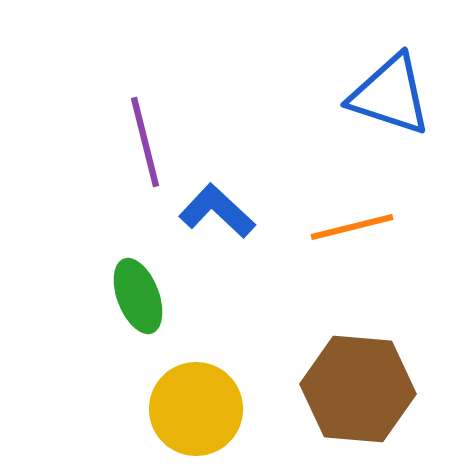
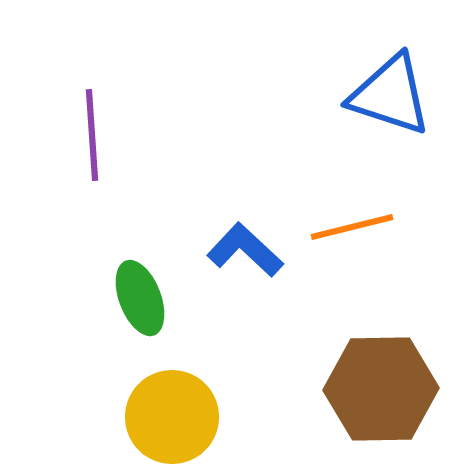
purple line: moved 53 px left, 7 px up; rotated 10 degrees clockwise
blue L-shape: moved 28 px right, 39 px down
green ellipse: moved 2 px right, 2 px down
brown hexagon: moved 23 px right; rotated 6 degrees counterclockwise
yellow circle: moved 24 px left, 8 px down
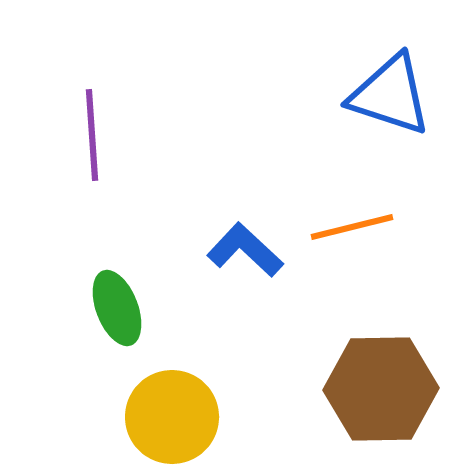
green ellipse: moved 23 px left, 10 px down
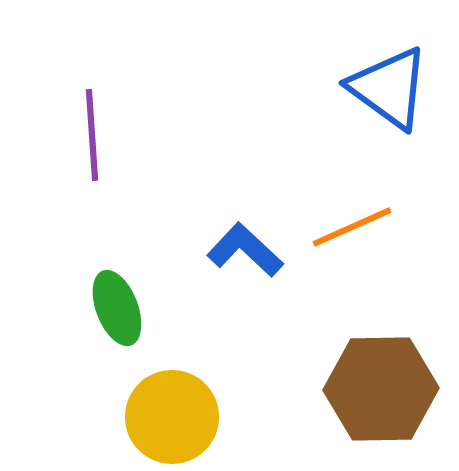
blue triangle: moved 1 px left, 7 px up; rotated 18 degrees clockwise
orange line: rotated 10 degrees counterclockwise
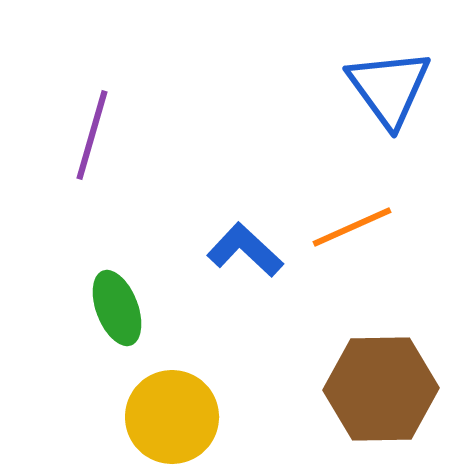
blue triangle: rotated 18 degrees clockwise
purple line: rotated 20 degrees clockwise
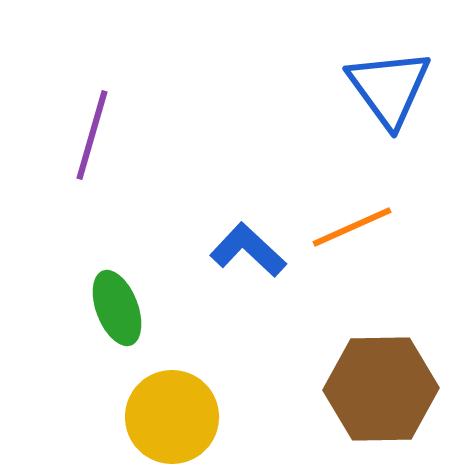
blue L-shape: moved 3 px right
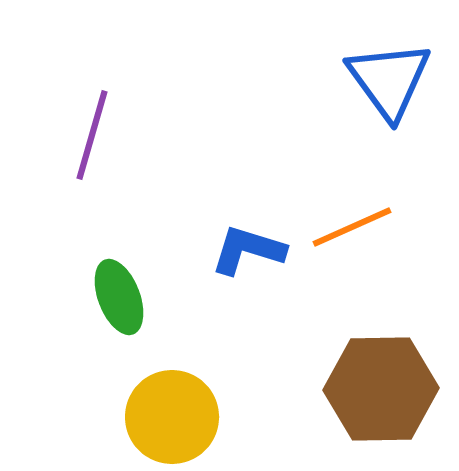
blue triangle: moved 8 px up
blue L-shape: rotated 26 degrees counterclockwise
green ellipse: moved 2 px right, 11 px up
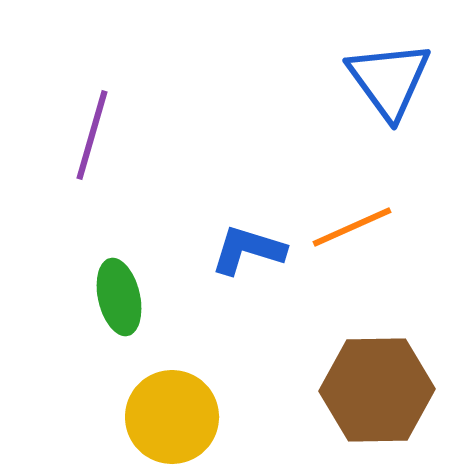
green ellipse: rotated 8 degrees clockwise
brown hexagon: moved 4 px left, 1 px down
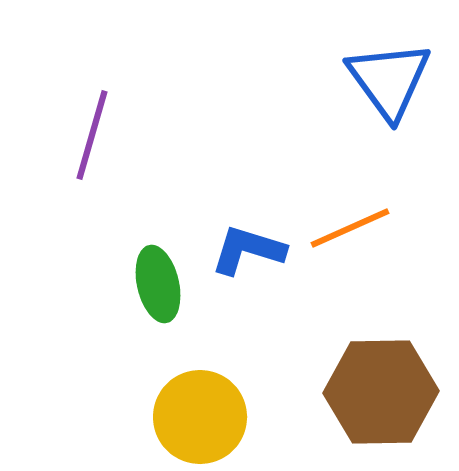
orange line: moved 2 px left, 1 px down
green ellipse: moved 39 px right, 13 px up
brown hexagon: moved 4 px right, 2 px down
yellow circle: moved 28 px right
